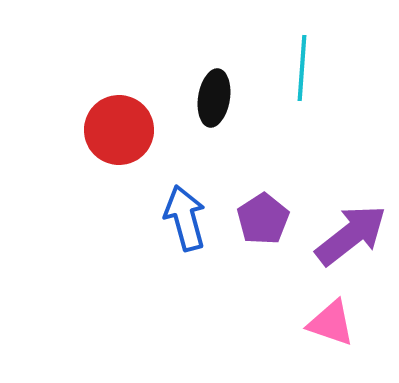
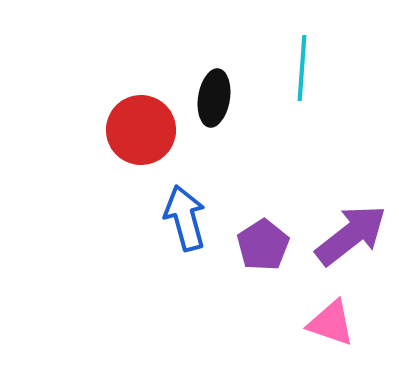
red circle: moved 22 px right
purple pentagon: moved 26 px down
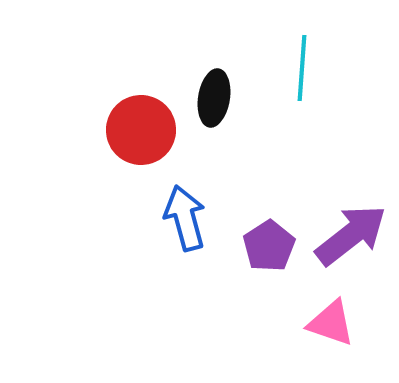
purple pentagon: moved 6 px right, 1 px down
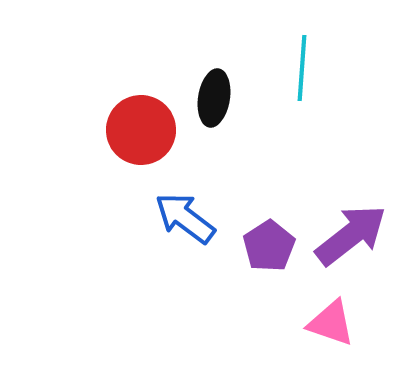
blue arrow: rotated 38 degrees counterclockwise
